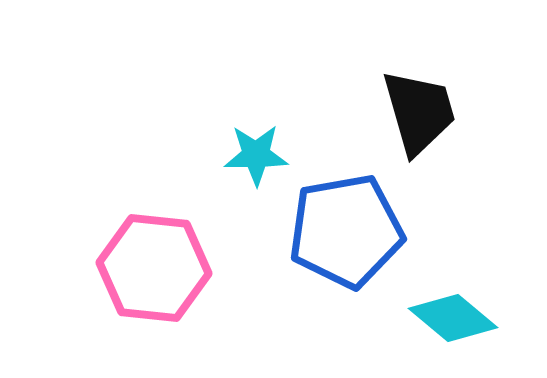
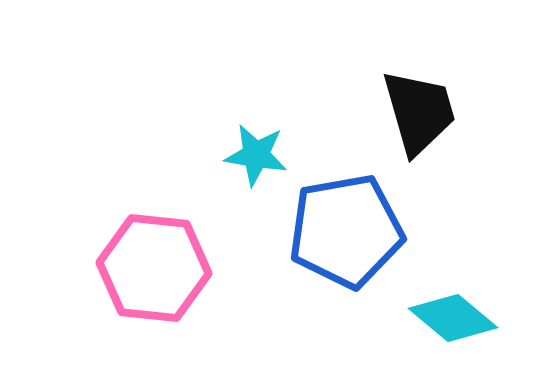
cyan star: rotated 10 degrees clockwise
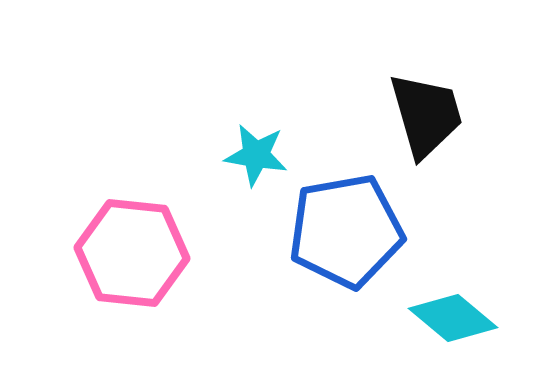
black trapezoid: moved 7 px right, 3 px down
pink hexagon: moved 22 px left, 15 px up
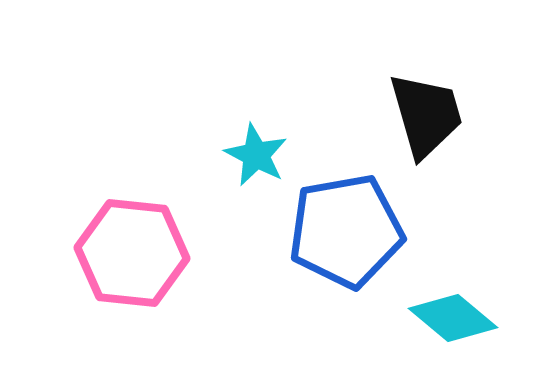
cyan star: rotated 18 degrees clockwise
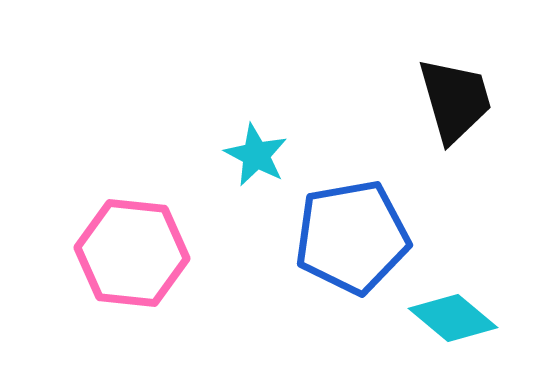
black trapezoid: moved 29 px right, 15 px up
blue pentagon: moved 6 px right, 6 px down
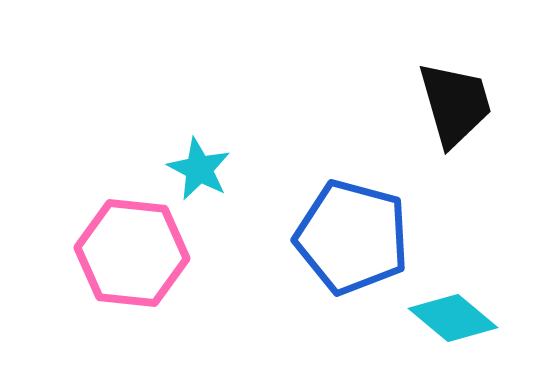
black trapezoid: moved 4 px down
cyan star: moved 57 px left, 14 px down
blue pentagon: rotated 25 degrees clockwise
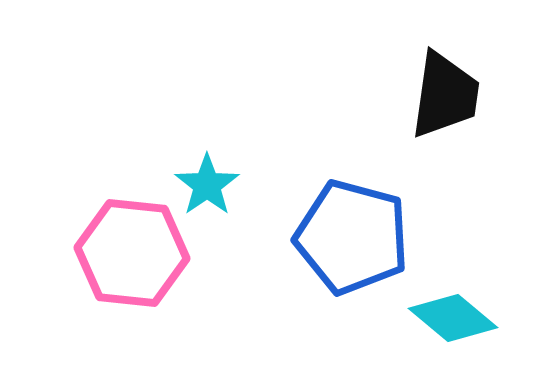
black trapezoid: moved 10 px left, 9 px up; rotated 24 degrees clockwise
cyan star: moved 8 px right, 16 px down; rotated 10 degrees clockwise
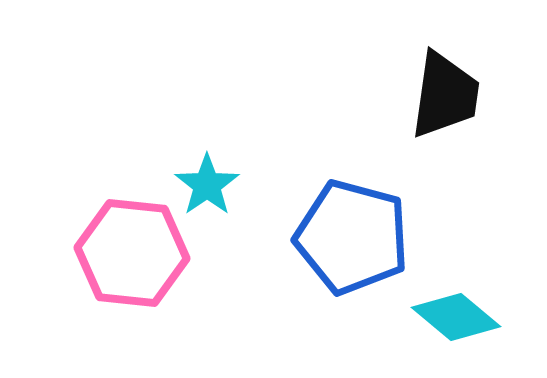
cyan diamond: moved 3 px right, 1 px up
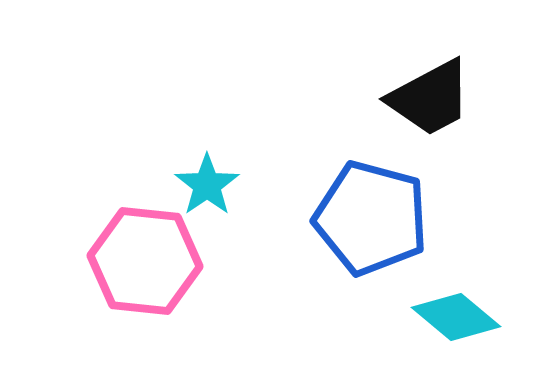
black trapezoid: moved 15 px left, 3 px down; rotated 54 degrees clockwise
blue pentagon: moved 19 px right, 19 px up
pink hexagon: moved 13 px right, 8 px down
